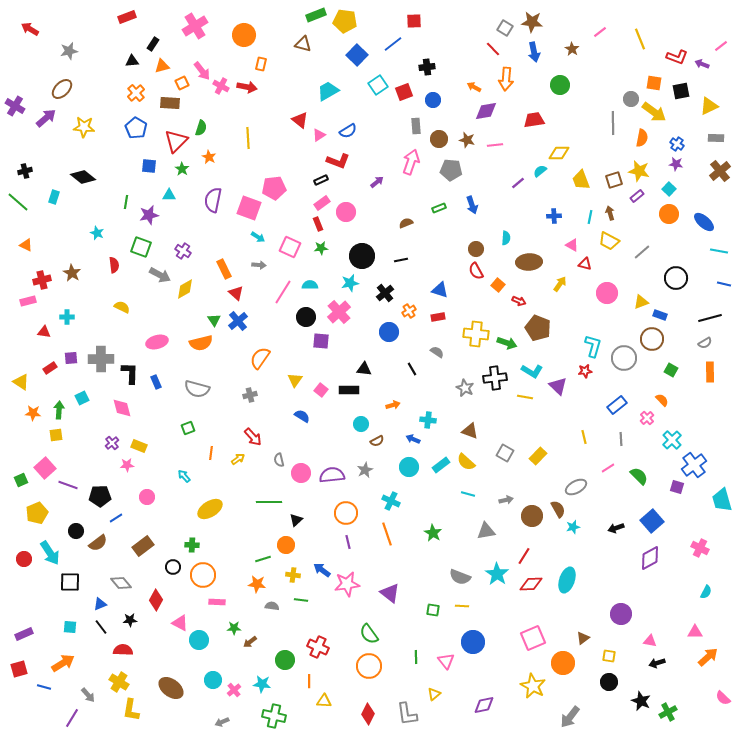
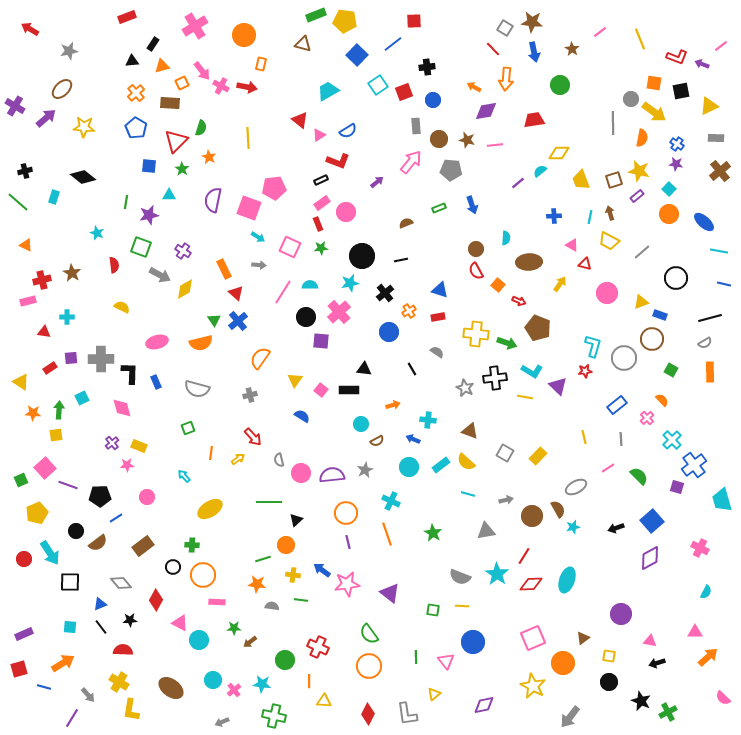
pink arrow at (411, 162): rotated 20 degrees clockwise
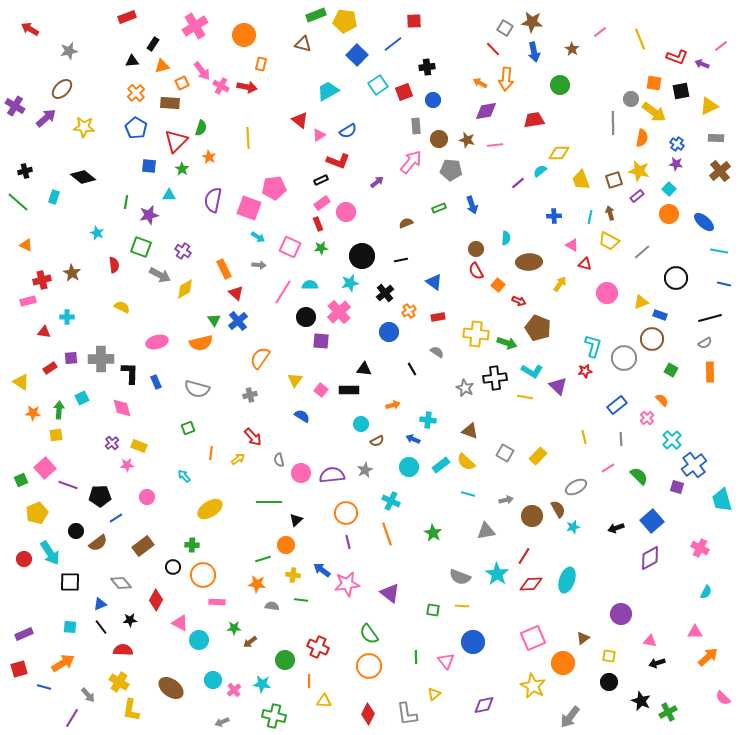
orange arrow at (474, 87): moved 6 px right, 4 px up
blue triangle at (440, 290): moved 6 px left, 8 px up; rotated 18 degrees clockwise
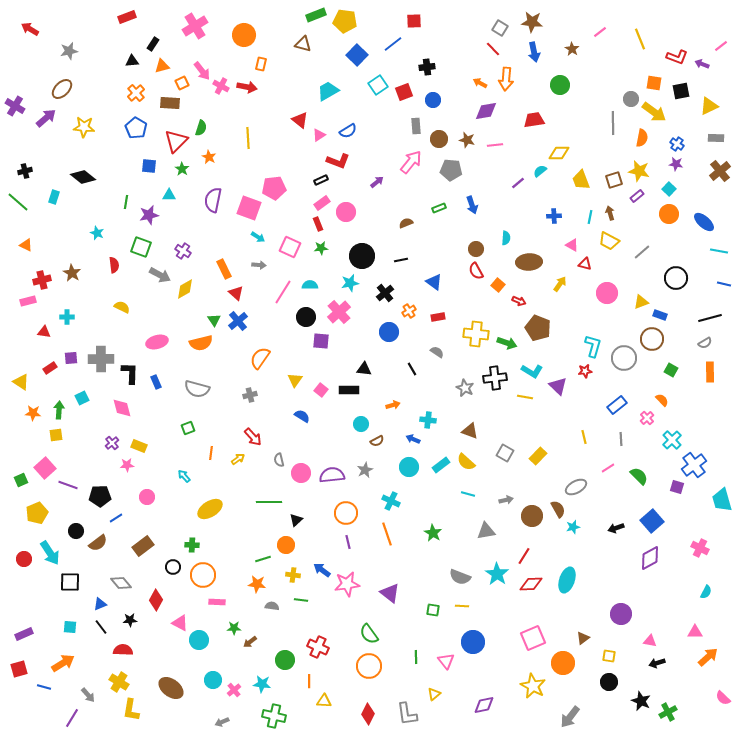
gray square at (505, 28): moved 5 px left
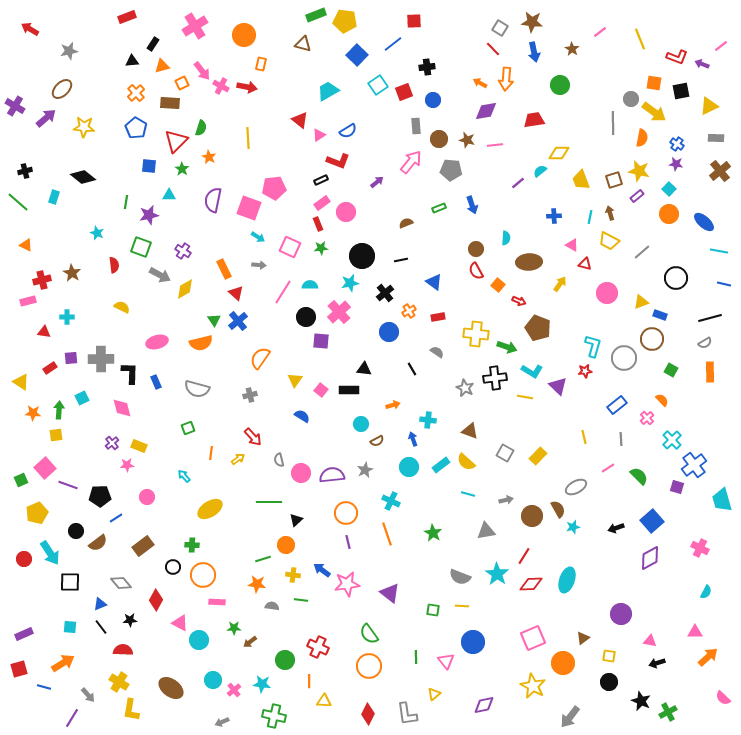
green arrow at (507, 343): moved 4 px down
blue arrow at (413, 439): rotated 48 degrees clockwise
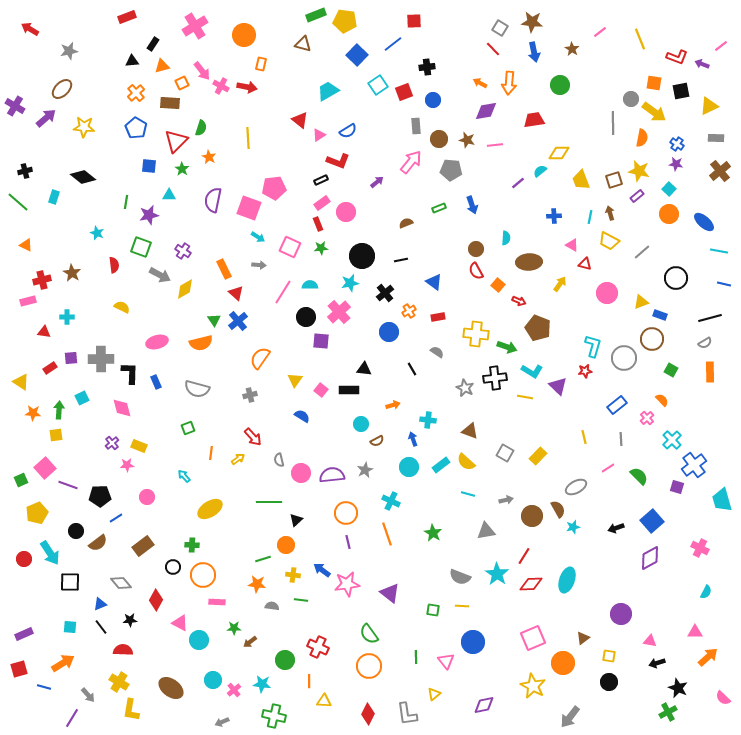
orange arrow at (506, 79): moved 3 px right, 4 px down
black star at (641, 701): moved 37 px right, 13 px up
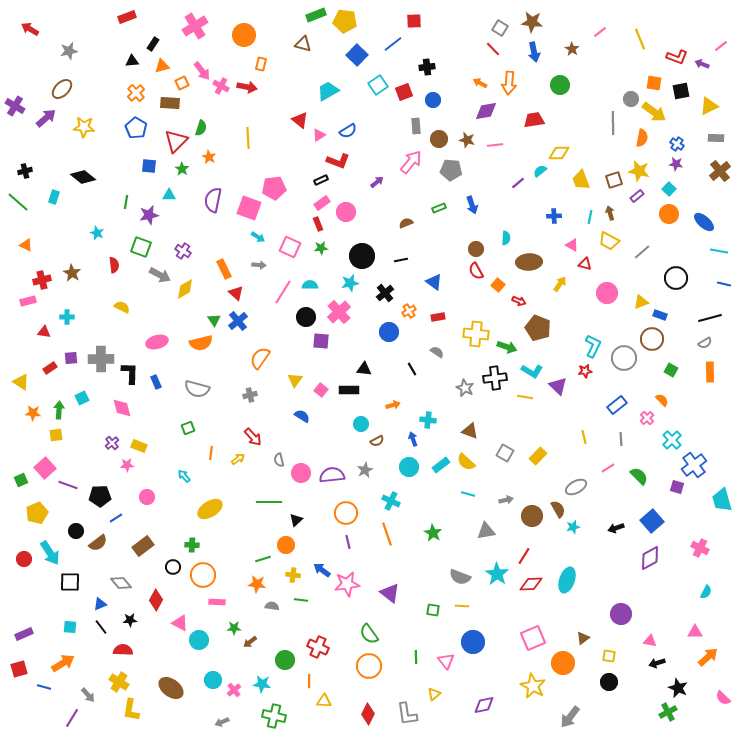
cyan L-shape at (593, 346): rotated 10 degrees clockwise
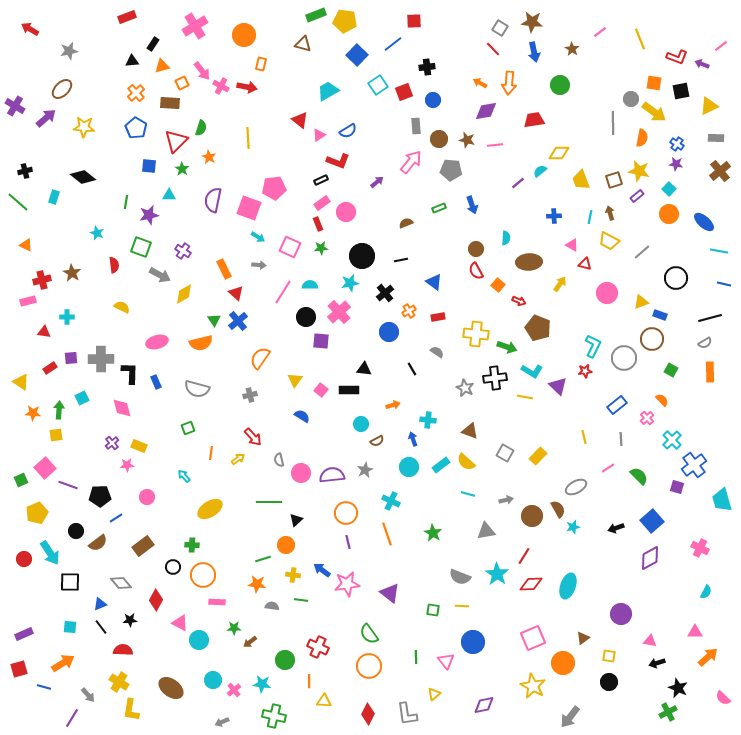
yellow diamond at (185, 289): moved 1 px left, 5 px down
cyan ellipse at (567, 580): moved 1 px right, 6 px down
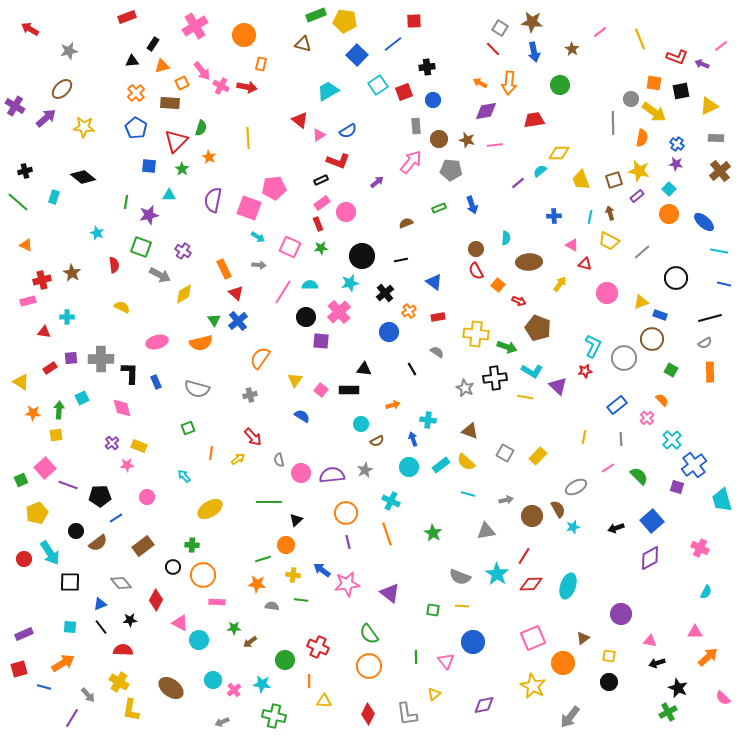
yellow line at (584, 437): rotated 24 degrees clockwise
